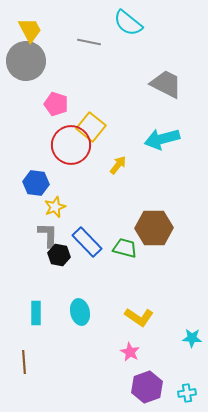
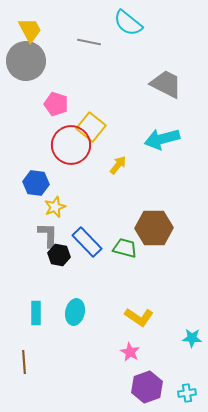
cyan ellipse: moved 5 px left; rotated 25 degrees clockwise
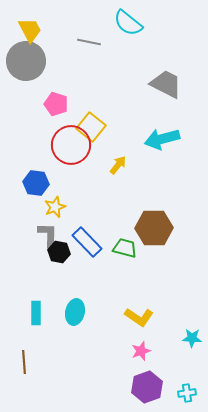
black hexagon: moved 3 px up
pink star: moved 11 px right, 1 px up; rotated 24 degrees clockwise
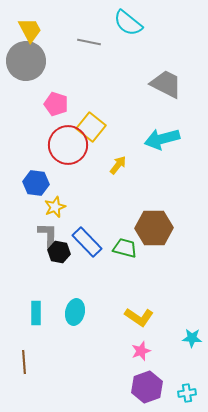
red circle: moved 3 px left
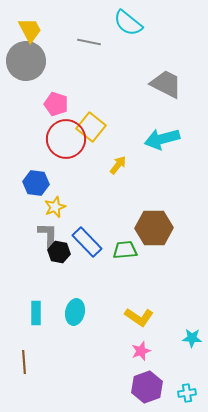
red circle: moved 2 px left, 6 px up
green trapezoid: moved 2 px down; rotated 20 degrees counterclockwise
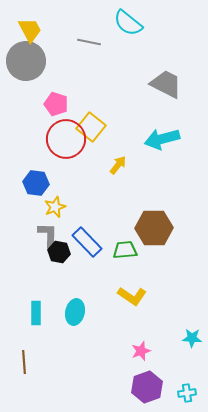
yellow L-shape: moved 7 px left, 21 px up
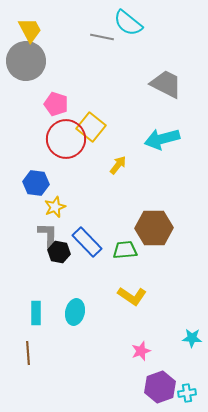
gray line: moved 13 px right, 5 px up
brown line: moved 4 px right, 9 px up
purple hexagon: moved 13 px right
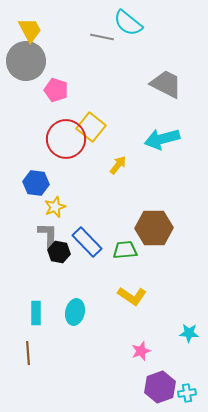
pink pentagon: moved 14 px up
cyan star: moved 3 px left, 5 px up
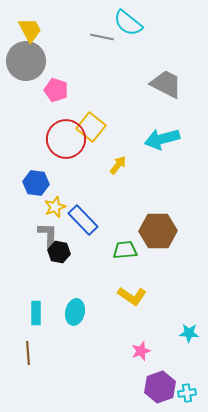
brown hexagon: moved 4 px right, 3 px down
blue rectangle: moved 4 px left, 22 px up
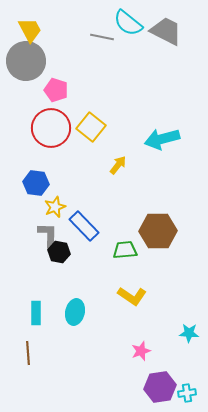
gray trapezoid: moved 53 px up
red circle: moved 15 px left, 11 px up
blue rectangle: moved 1 px right, 6 px down
purple hexagon: rotated 12 degrees clockwise
